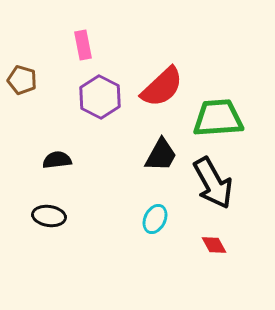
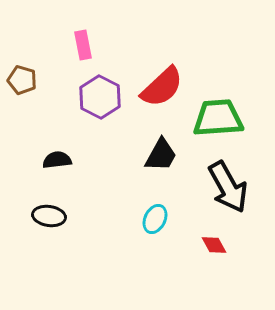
black arrow: moved 15 px right, 4 px down
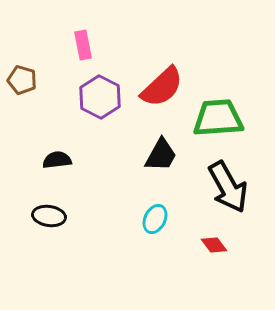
red diamond: rotated 8 degrees counterclockwise
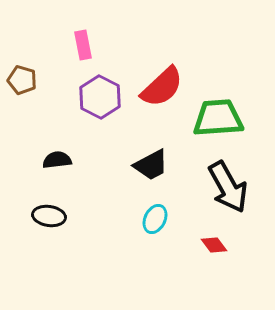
black trapezoid: moved 10 px left, 10 px down; rotated 33 degrees clockwise
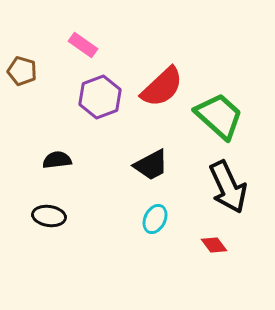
pink rectangle: rotated 44 degrees counterclockwise
brown pentagon: moved 9 px up
purple hexagon: rotated 12 degrees clockwise
green trapezoid: moved 1 px right, 2 px up; rotated 46 degrees clockwise
black arrow: rotated 4 degrees clockwise
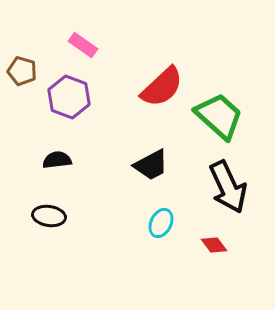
purple hexagon: moved 31 px left; rotated 18 degrees counterclockwise
cyan ellipse: moved 6 px right, 4 px down
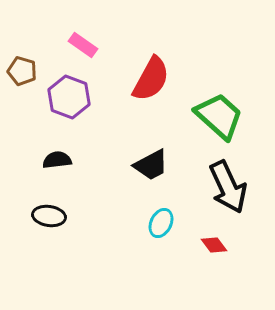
red semicircle: moved 11 px left, 8 px up; rotated 18 degrees counterclockwise
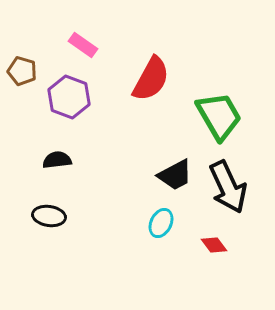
green trapezoid: rotated 18 degrees clockwise
black trapezoid: moved 24 px right, 10 px down
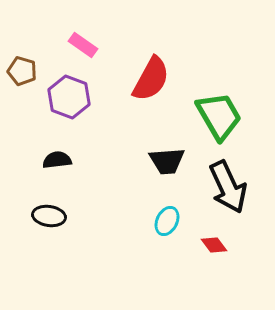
black trapezoid: moved 8 px left, 14 px up; rotated 24 degrees clockwise
cyan ellipse: moved 6 px right, 2 px up
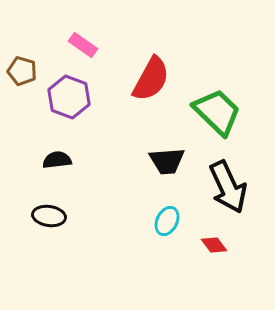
green trapezoid: moved 2 px left, 4 px up; rotated 16 degrees counterclockwise
